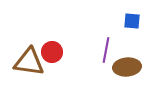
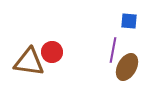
blue square: moved 3 px left
purple line: moved 7 px right
brown ellipse: rotated 56 degrees counterclockwise
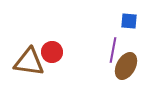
brown ellipse: moved 1 px left, 1 px up
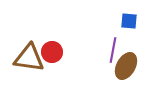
brown triangle: moved 4 px up
